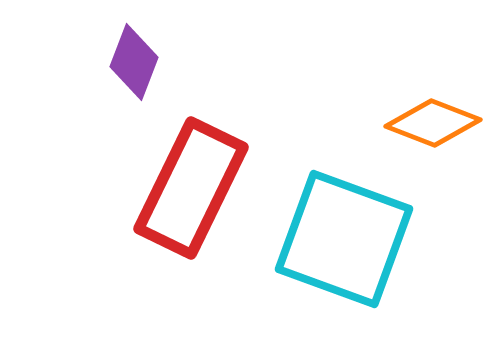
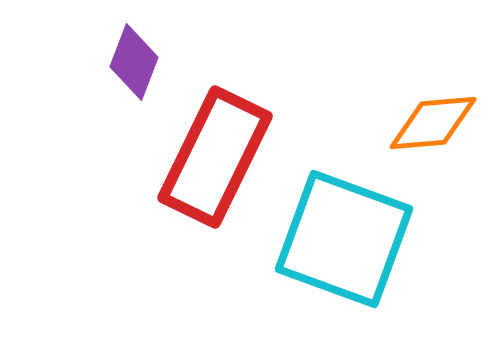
orange diamond: rotated 26 degrees counterclockwise
red rectangle: moved 24 px right, 31 px up
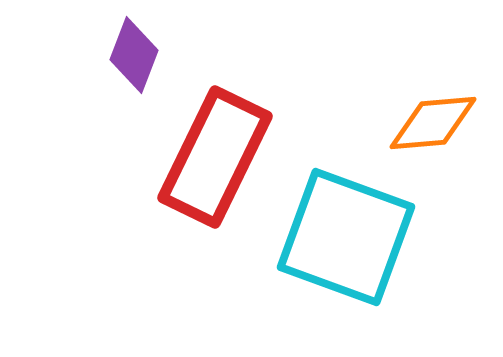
purple diamond: moved 7 px up
cyan square: moved 2 px right, 2 px up
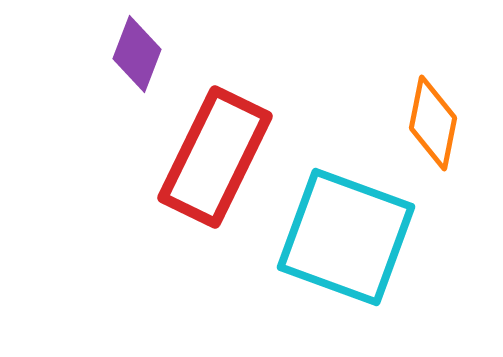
purple diamond: moved 3 px right, 1 px up
orange diamond: rotated 74 degrees counterclockwise
